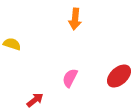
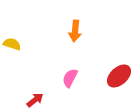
orange arrow: moved 12 px down
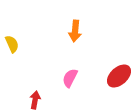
yellow semicircle: rotated 48 degrees clockwise
red arrow: rotated 42 degrees counterclockwise
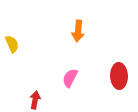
orange arrow: moved 3 px right
red ellipse: rotated 50 degrees counterclockwise
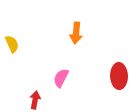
orange arrow: moved 2 px left, 2 px down
pink semicircle: moved 9 px left
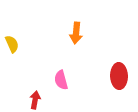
pink semicircle: moved 2 px down; rotated 42 degrees counterclockwise
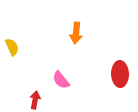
yellow semicircle: moved 3 px down
red ellipse: moved 1 px right, 2 px up
pink semicircle: rotated 24 degrees counterclockwise
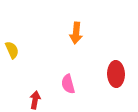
yellow semicircle: moved 3 px down
red ellipse: moved 4 px left
pink semicircle: moved 7 px right, 4 px down; rotated 24 degrees clockwise
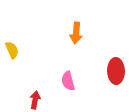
red ellipse: moved 3 px up
pink semicircle: moved 3 px up
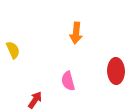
yellow semicircle: moved 1 px right
red arrow: rotated 24 degrees clockwise
